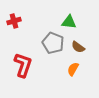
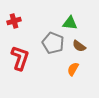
green triangle: moved 1 px right, 1 px down
brown semicircle: moved 1 px right, 1 px up
red L-shape: moved 3 px left, 7 px up
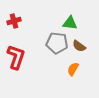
gray pentagon: moved 4 px right; rotated 15 degrees counterclockwise
red L-shape: moved 4 px left, 1 px up
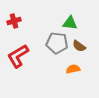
red L-shape: moved 2 px right, 1 px up; rotated 140 degrees counterclockwise
orange semicircle: rotated 48 degrees clockwise
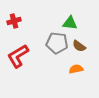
orange semicircle: moved 3 px right
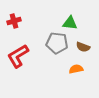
brown semicircle: moved 4 px right, 1 px down; rotated 16 degrees counterclockwise
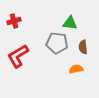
brown semicircle: rotated 64 degrees clockwise
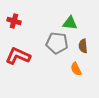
red cross: rotated 32 degrees clockwise
brown semicircle: moved 1 px up
red L-shape: rotated 55 degrees clockwise
orange semicircle: rotated 104 degrees counterclockwise
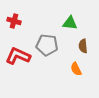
gray pentagon: moved 10 px left, 2 px down
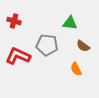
brown semicircle: rotated 48 degrees counterclockwise
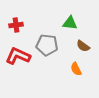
red cross: moved 2 px right, 4 px down; rotated 24 degrees counterclockwise
